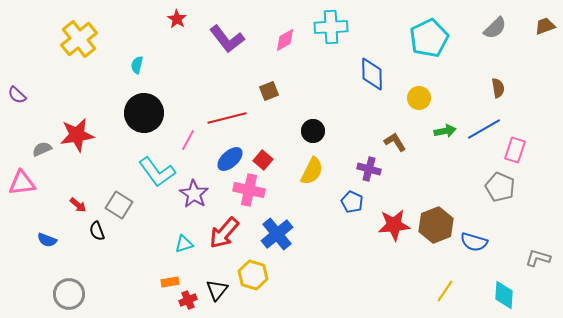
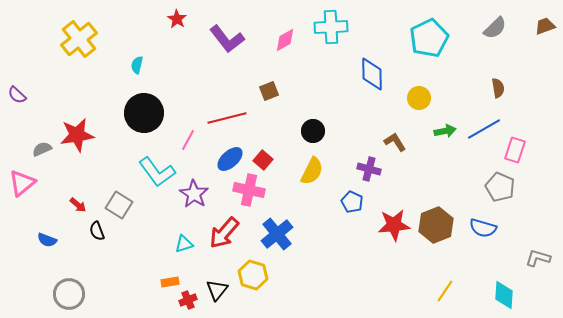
pink triangle at (22, 183): rotated 32 degrees counterclockwise
blue semicircle at (474, 242): moved 9 px right, 14 px up
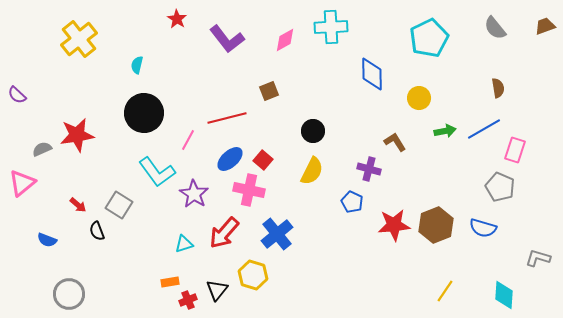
gray semicircle at (495, 28): rotated 95 degrees clockwise
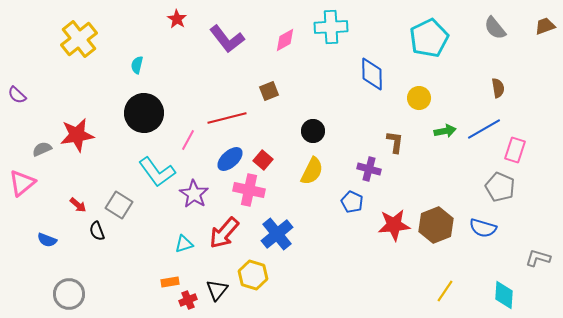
brown L-shape at (395, 142): rotated 40 degrees clockwise
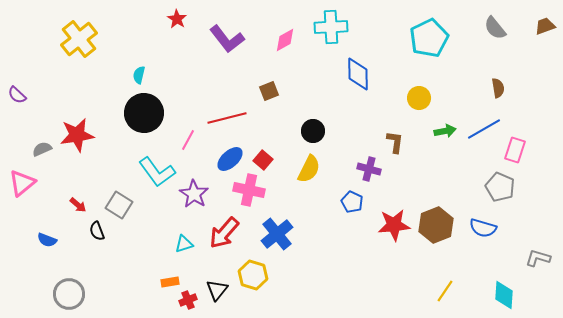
cyan semicircle at (137, 65): moved 2 px right, 10 px down
blue diamond at (372, 74): moved 14 px left
yellow semicircle at (312, 171): moved 3 px left, 2 px up
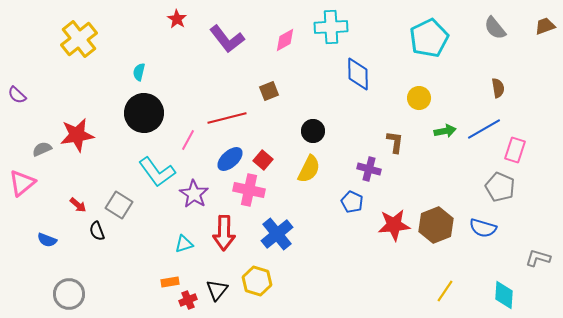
cyan semicircle at (139, 75): moved 3 px up
red arrow at (224, 233): rotated 40 degrees counterclockwise
yellow hexagon at (253, 275): moved 4 px right, 6 px down
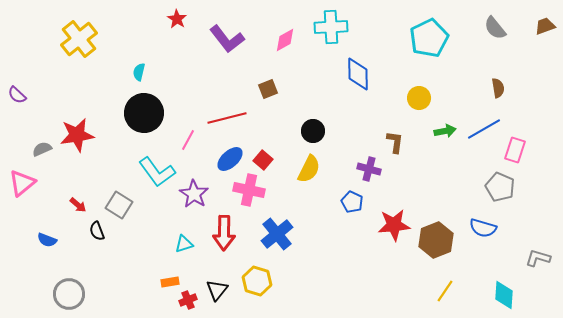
brown square at (269, 91): moved 1 px left, 2 px up
brown hexagon at (436, 225): moved 15 px down
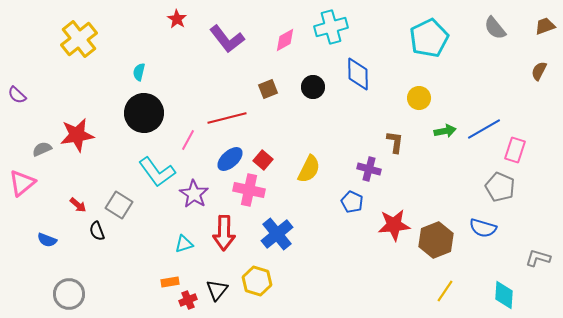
cyan cross at (331, 27): rotated 12 degrees counterclockwise
brown semicircle at (498, 88): moved 41 px right, 17 px up; rotated 144 degrees counterclockwise
black circle at (313, 131): moved 44 px up
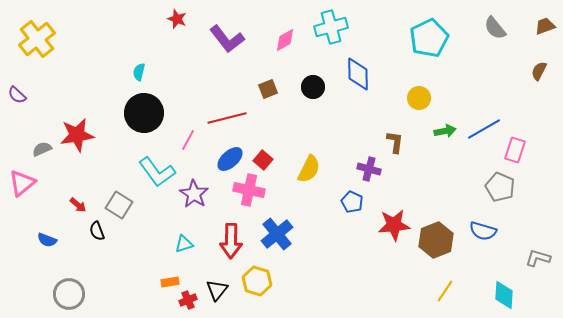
red star at (177, 19): rotated 12 degrees counterclockwise
yellow cross at (79, 39): moved 42 px left
blue semicircle at (483, 228): moved 3 px down
red arrow at (224, 233): moved 7 px right, 8 px down
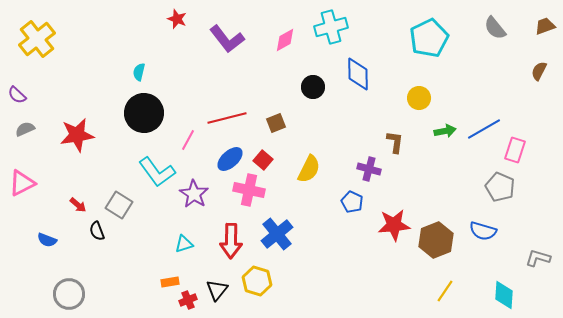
brown square at (268, 89): moved 8 px right, 34 px down
gray semicircle at (42, 149): moved 17 px left, 20 px up
pink triangle at (22, 183): rotated 12 degrees clockwise
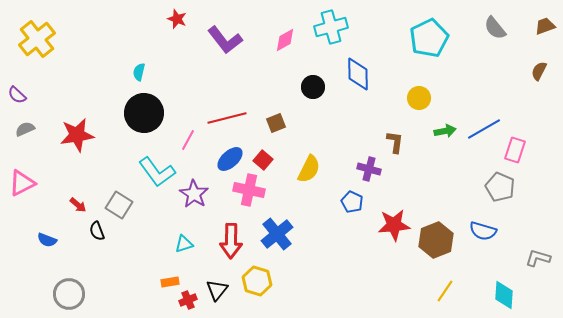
purple L-shape at (227, 39): moved 2 px left, 1 px down
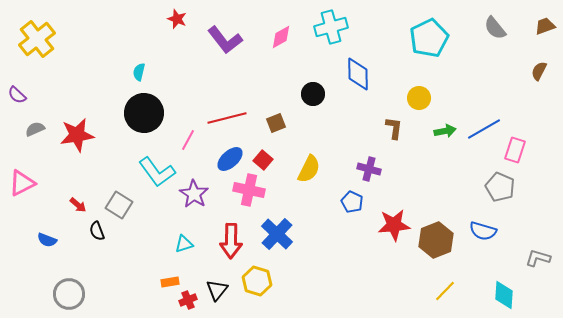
pink diamond at (285, 40): moved 4 px left, 3 px up
black circle at (313, 87): moved 7 px down
gray semicircle at (25, 129): moved 10 px right
brown L-shape at (395, 142): moved 1 px left, 14 px up
blue cross at (277, 234): rotated 8 degrees counterclockwise
yellow line at (445, 291): rotated 10 degrees clockwise
